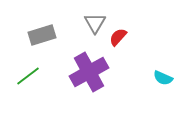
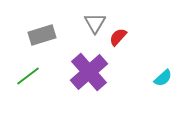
purple cross: rotated 12 degrees counterclockwise
cyan semicircle: rotated 66 degrees counterclockwise
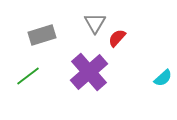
red semicircle: moved 1 px left, 1 px down
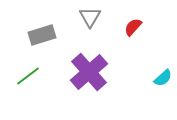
gray triangle: moved 5 px left, 6 px up
red semicircle: moved 16 px right, 11 px up
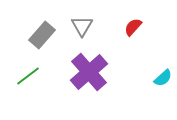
gray triangle: moved 8 px left, 9 px down
gray rectangle: rotated 32 degrees counterclockwise
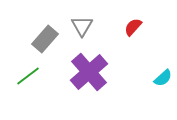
gray rectangle: moved 3 px right, 4 px down
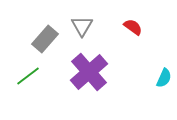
red semicircle: rotated 84 degrees clockwise
cyan semicircle: moved 1 px right; rotated 24 degrees counterclockwise
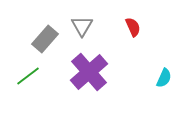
red semicircle: rotated 30 degrees clockwise
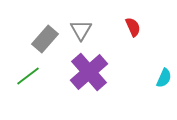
gray triangle: moved 1 px left, 4 px down
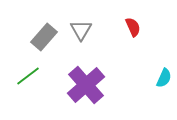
gray rectangle: moved 1 px left, 2 px up
purple cross: moved 3 px left, 13 px down
